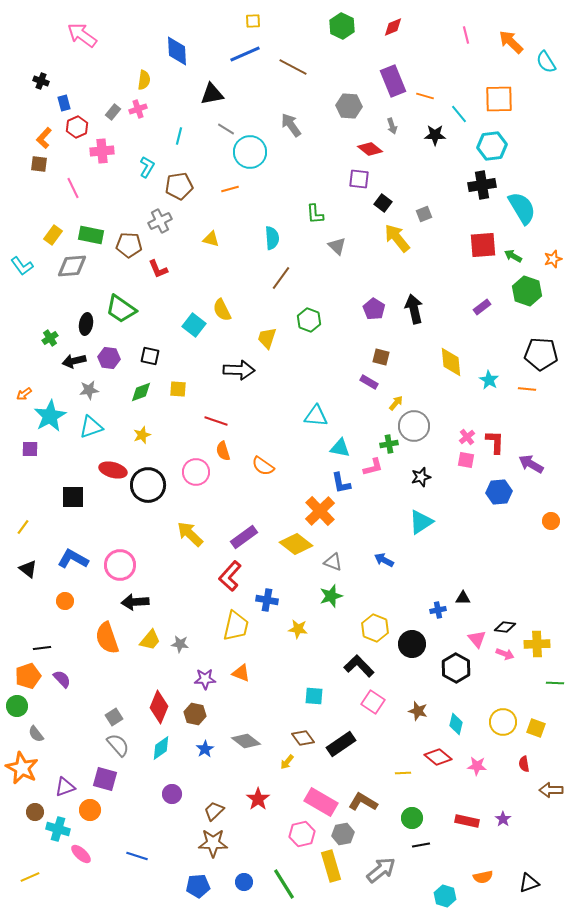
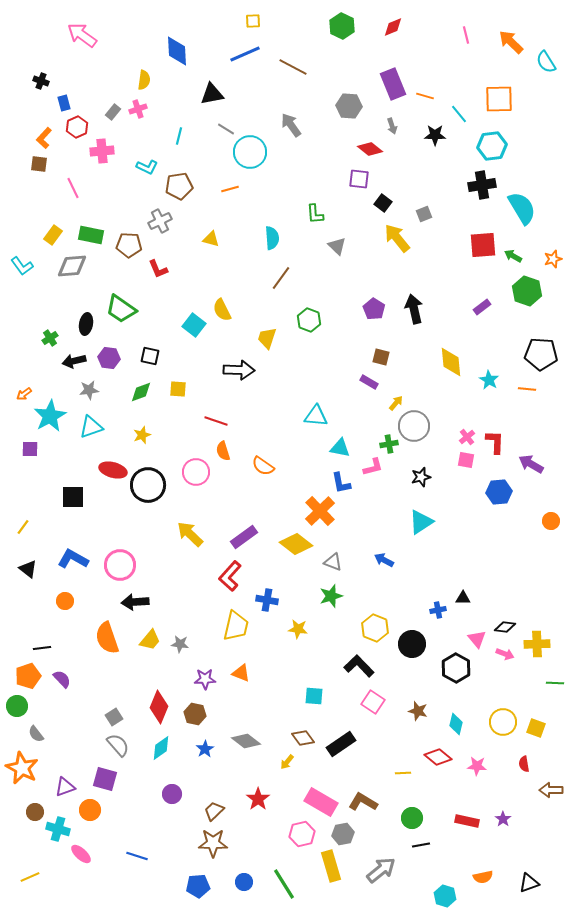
purple rectangle at (393, 81): moved 3 px down
cyan L-shape at (147, 167): rotated 85 degrees clockwise
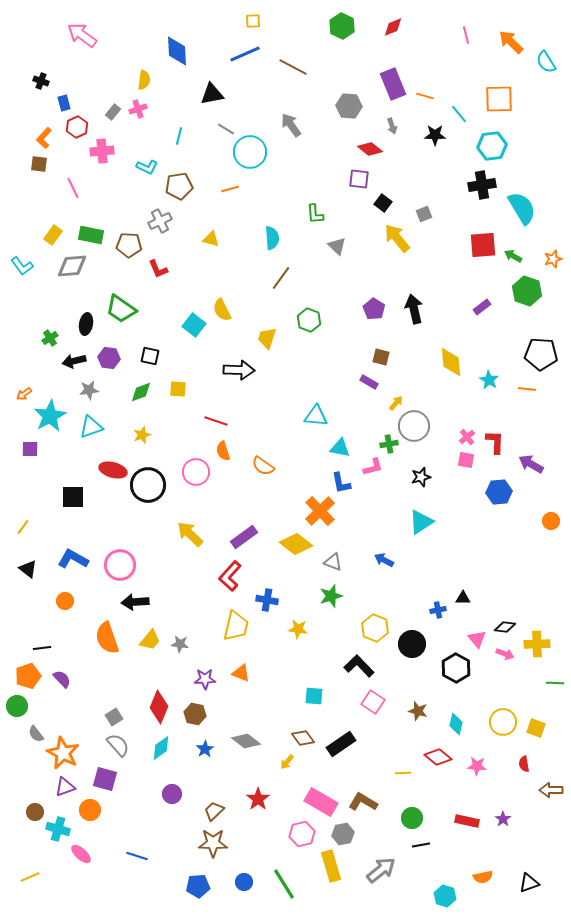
orange star at (22, 768): moved 41 px right, 15 px up
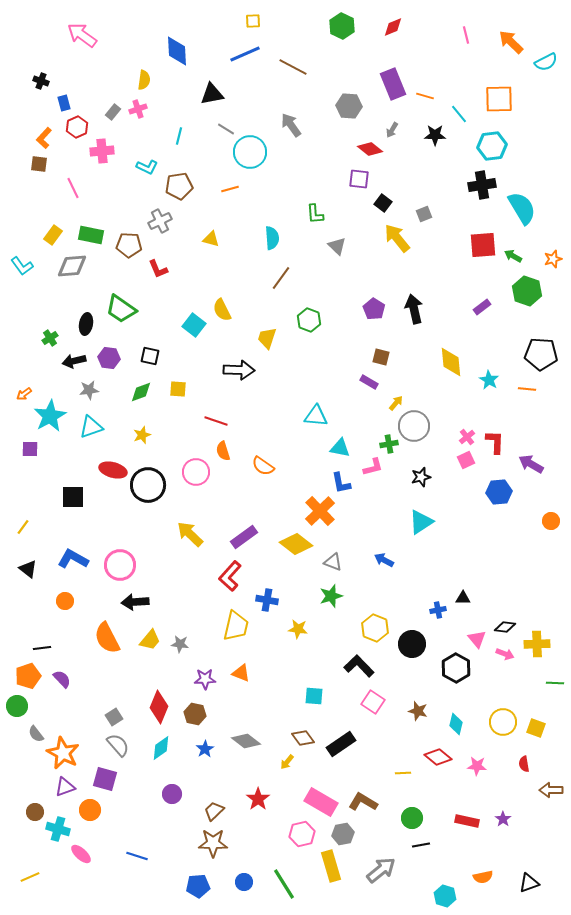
cyan semicircle at (546, 62): rotated 85 degrees counterclockwise
gray arrow at (392, 126): moved 4 px down; rotated 49 degrees clockwise
pink square at (466, 460): rotated 36 degrees counterclockwise
orange semicircle at (107, 638): rotated 8 degrees counterclockwise
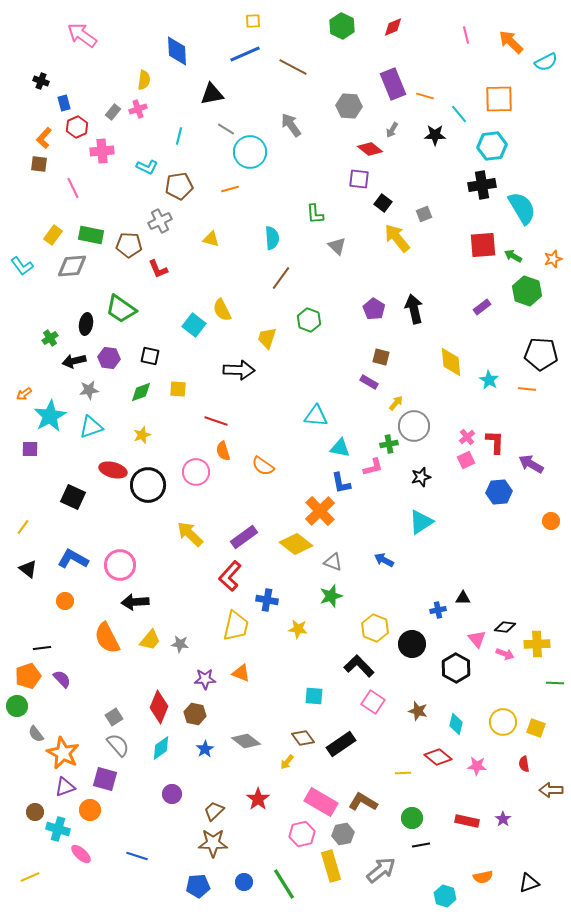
black square at (73, 497): rotated 25 degrees clockwise
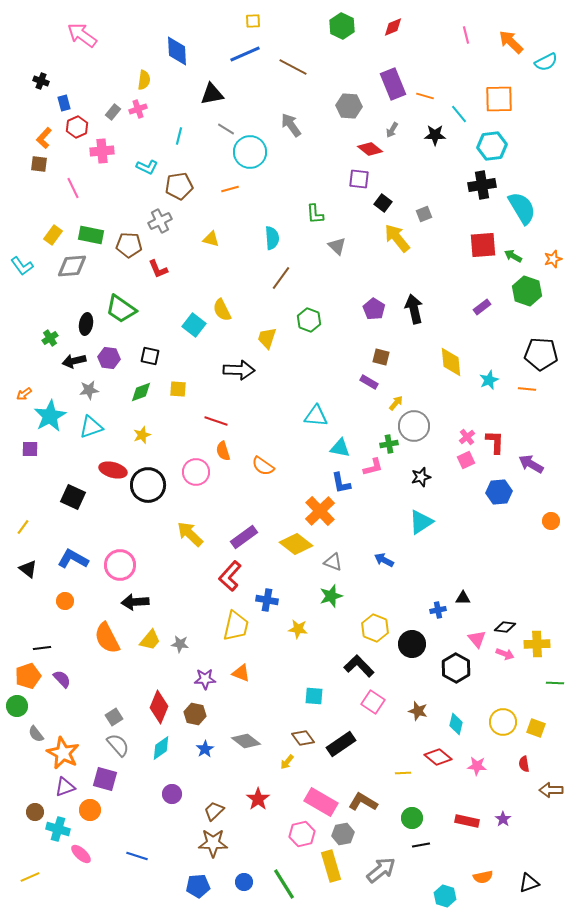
cyan star at (489, 380): rotated 18 degrees clockwise
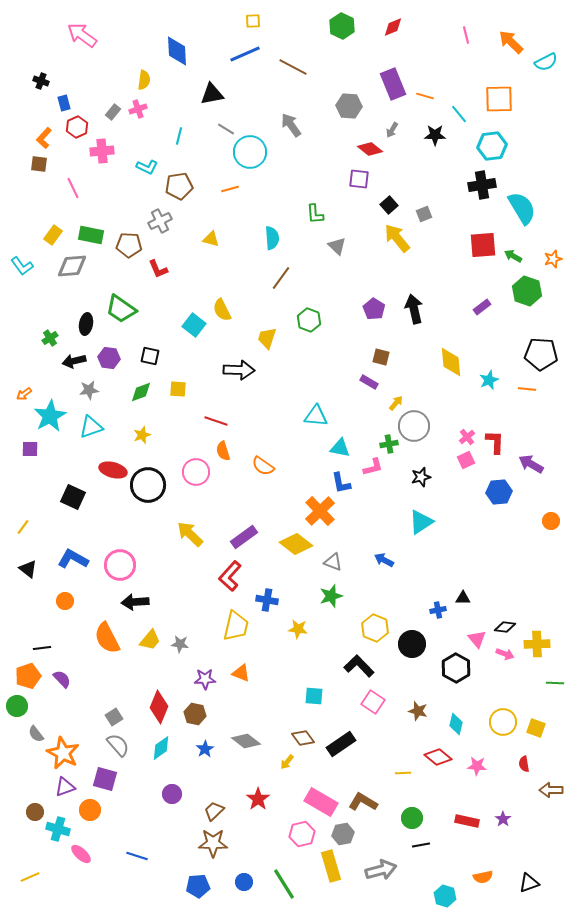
black square at (383, 203): moved 6 px right, 2 px down; rotated 12 degrees clockwise
gray arrow at (381, 870): rotated 24 degrees clockwise
